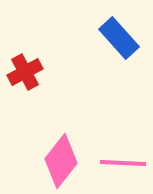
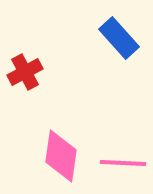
pink diamond: moved 5 px up; rotated 30 degrees counterclockwise
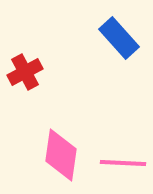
pink diamond: moved 1 px up
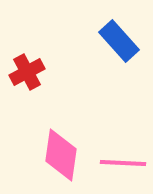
blue rectangle: moved 3 px down
red cross: moved 2 px right
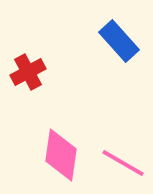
red cross: moved 1 px right
pink line: rotated 27 degrees clockwise
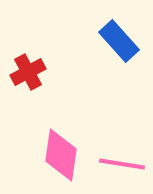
pink line: moved 1 px left, 1 px down; rotated 21 degrees counterclockwise
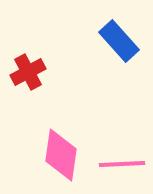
pink line: rotated 12 degrees counterclockwise
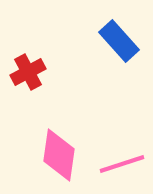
pink diamond: moved 2 px left
pink line: rotated 15 degrees counterclockwise
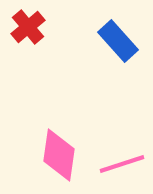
blue rectangle: moved 1 px left
red cross: moved 45 px up; rotated 12 degrees counterclockwise
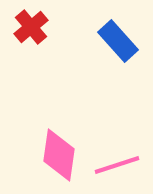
red cross: moved 3 px right
pink line: moved 5 px left, 1 px down
